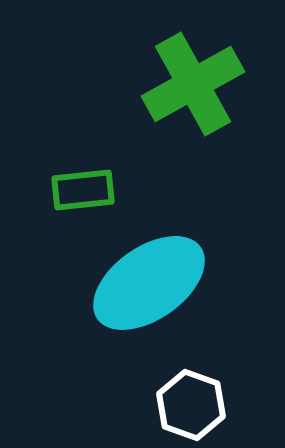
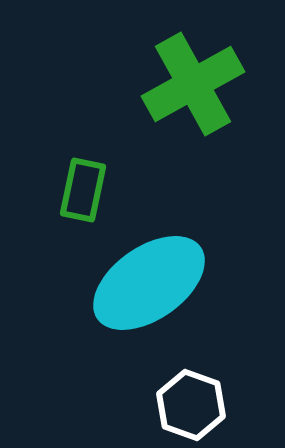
green rectangle: rotated 72 degrees counterclockwise
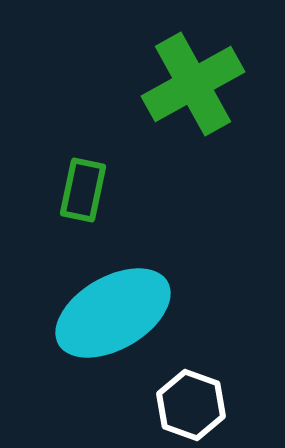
cyan ellipse: moved 36 px left, 30 px down; rotated 5 degrees clockwise
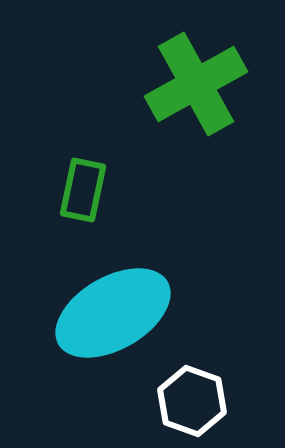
green cross: moved 3 px right
white hexagon: moved 1 px right, 4 px up
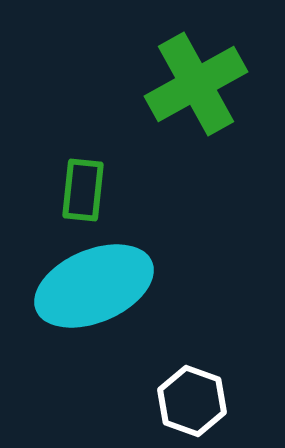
green rectangle: rotated 6 degrees counterclockwise
cyan ellipse: moved 19 px left, 27 px up; rotated 7 degrees clockwise
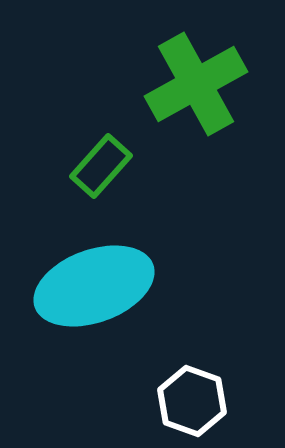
green rectangle: moved 18 px right, 24 px up; rotated 36 degrees clockwise
cyan ellipse: rotated 3 degrees clockwise
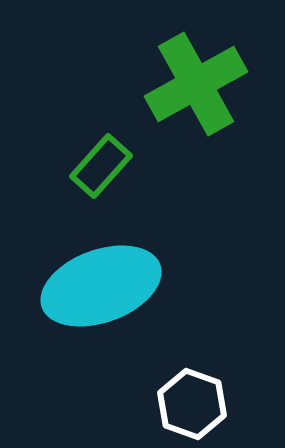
cyan ellipse: moved 7 px right
white hexagon: moved 3 px down
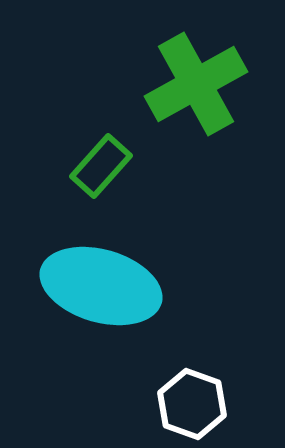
cyan ellipse: rotated 36 degrees clockwise
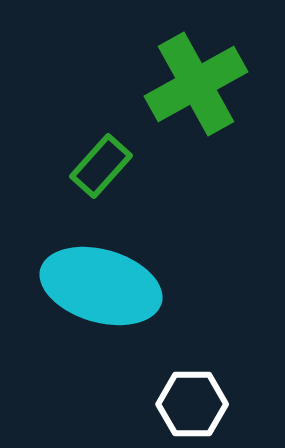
white hexagon: rotated 20 degrees counterclockwise
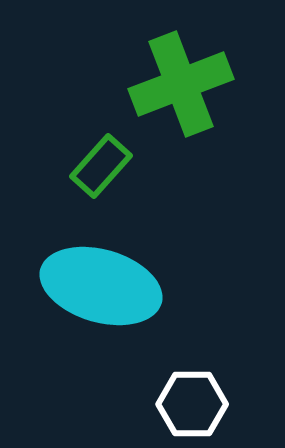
green cross: moved 15 px left; rotated 8 degrees clockwise
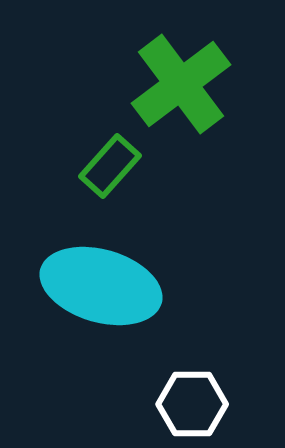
green cross: rotated 16 degrees counterclockwise
green rectangle: moved 9 px right
